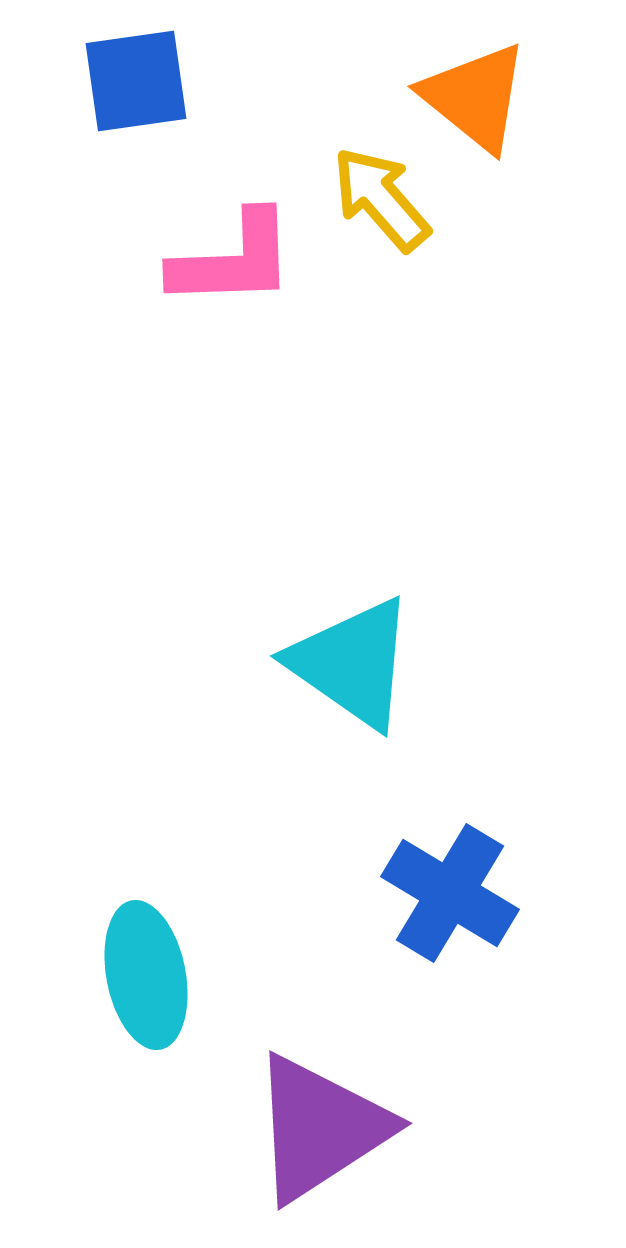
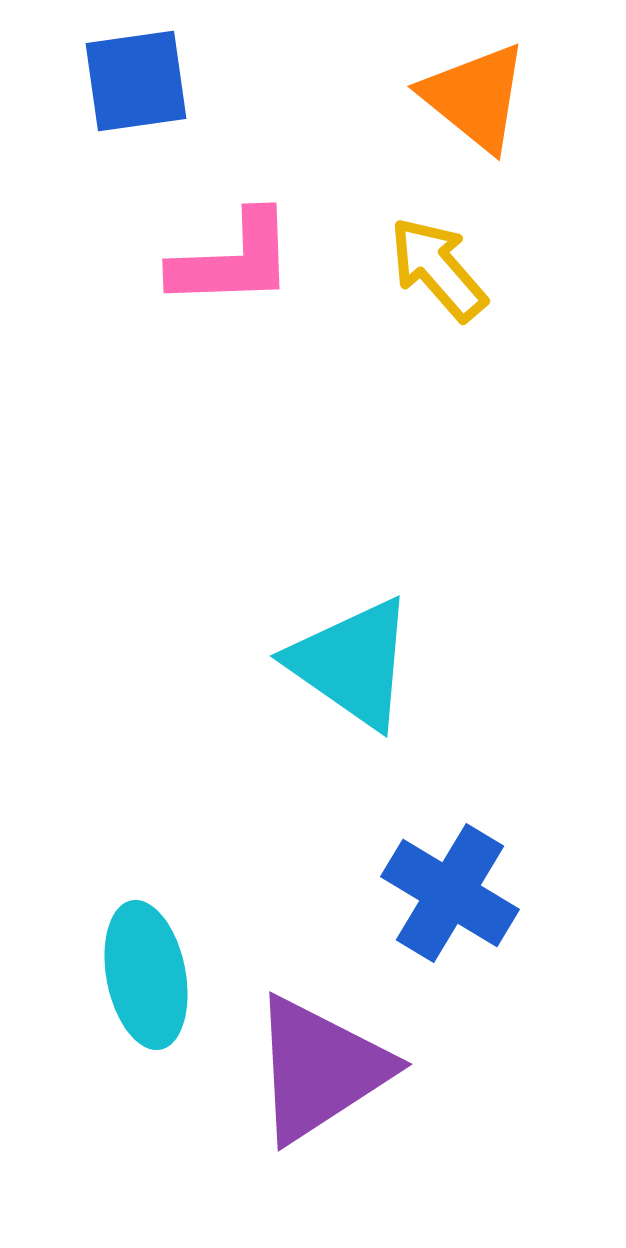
yellow arrow: moved 57 px right, 70 px down
purple triangle: moved 59 px up
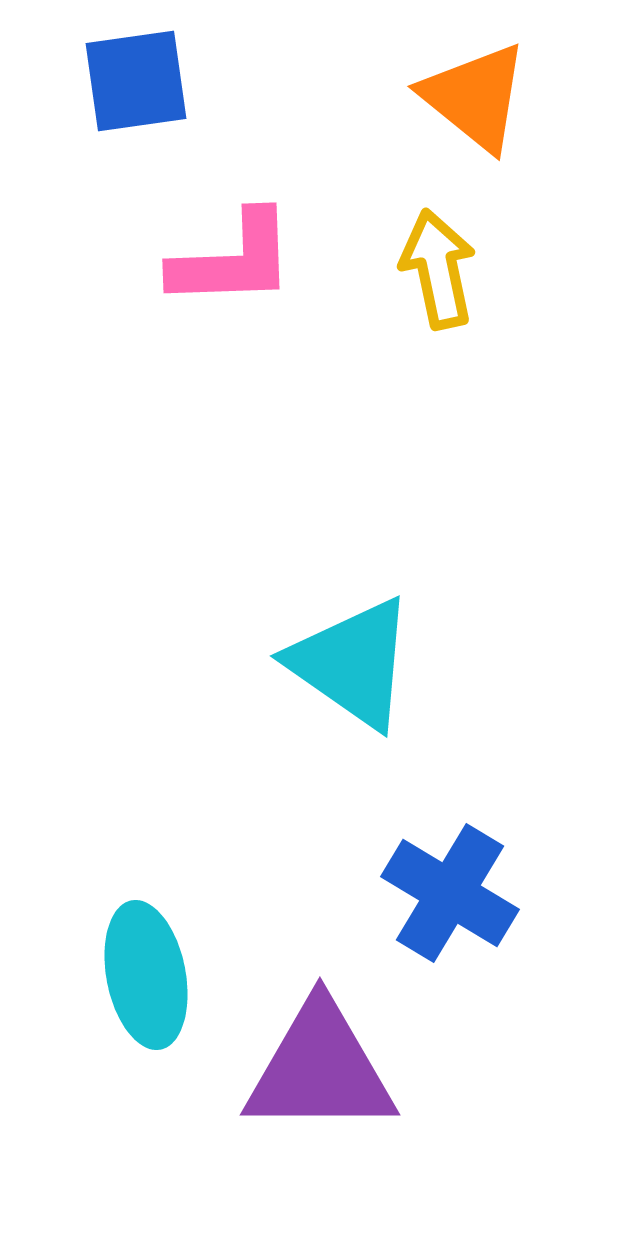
yellow arrow: rotated 29 degrees clockwise
purple triangle: rotated 33 degrees clockwise
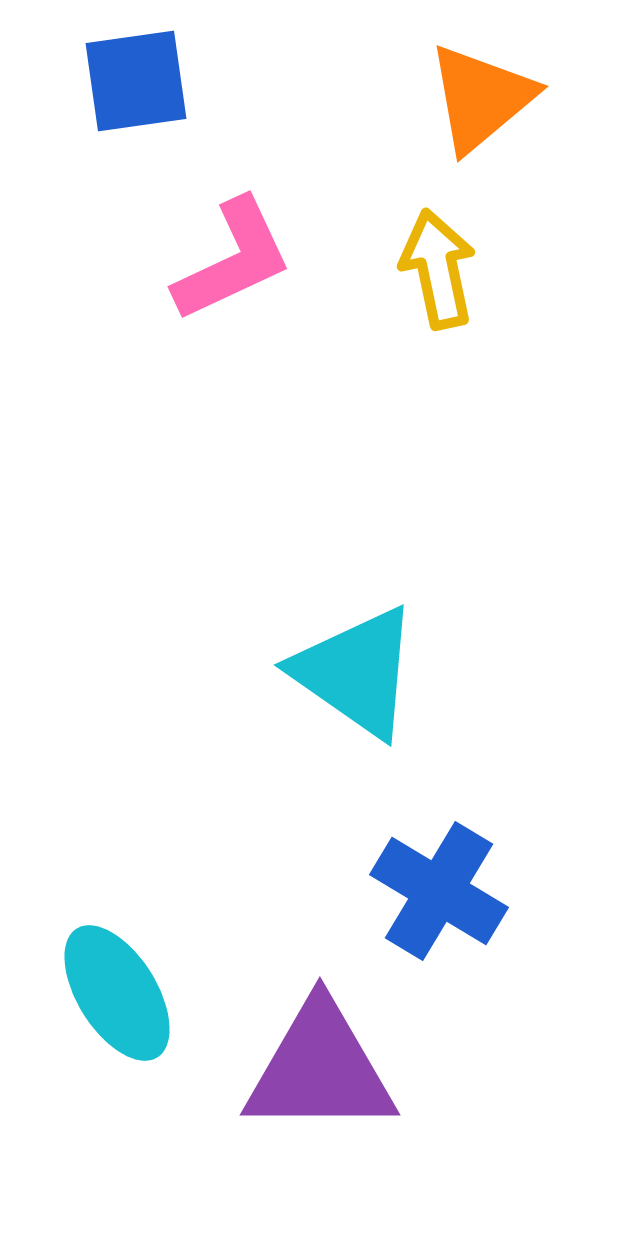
orange triangle: moved 6 px right, 1 px down; rotated 41 degrees clockwise
pink L-shape: rotated 23 degrees counterclockwise
cyan triangle: moved 4 px right, 9 px down
blue cross: moved 11 px left, 2 px up
cyan ellipse: moved 29 px left, 18 px down; rotated 21 degrees counterclockwise
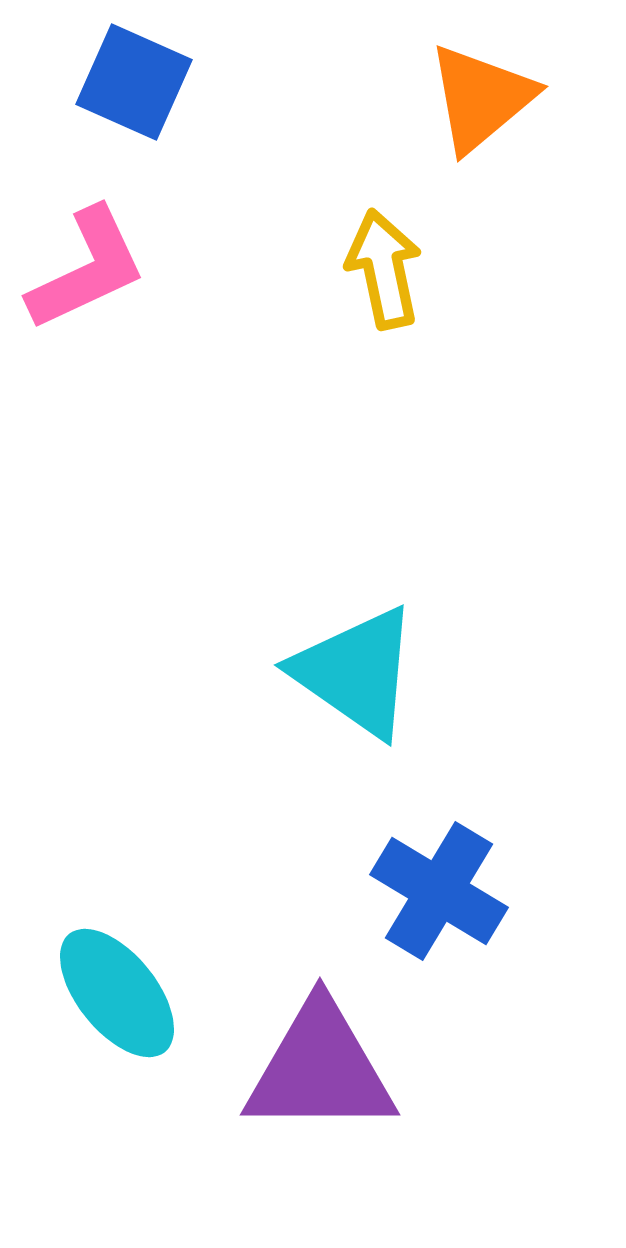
blue square: moved 2 px left, 1 px down; rotated 32 degrees clockwise
pink L-shape: moved 146 px left, 9 px down
yellow arrow: moved 54 px left
cyan ellipse: rotated 7 degrees counterclockwise
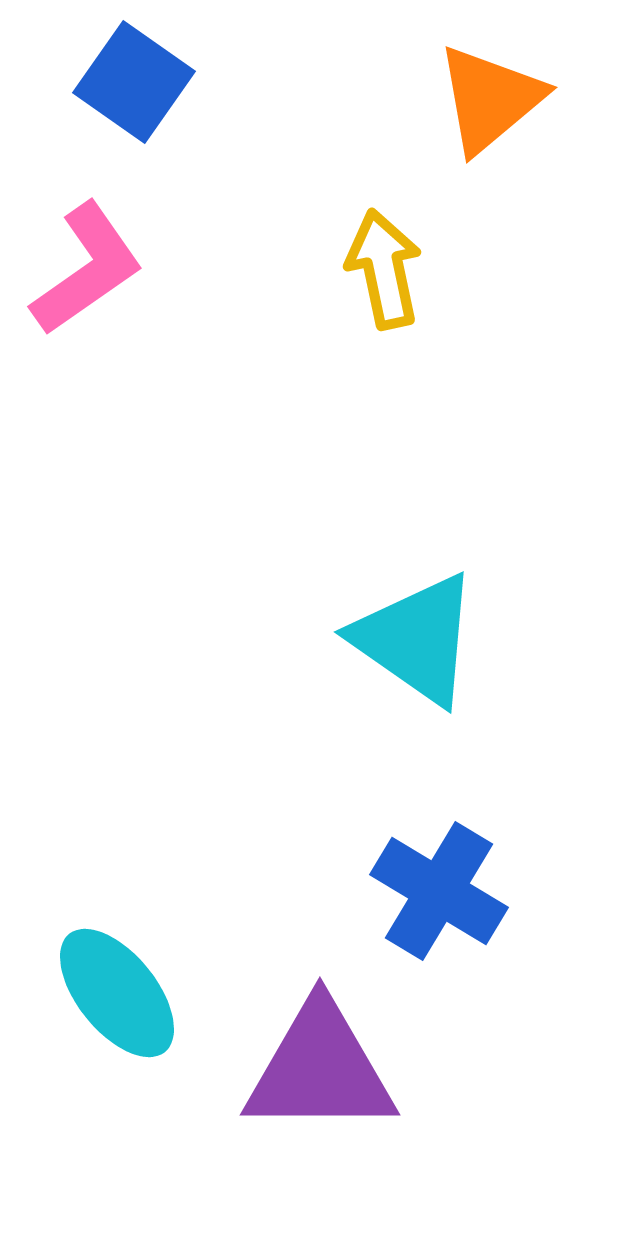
blue square: rotated 11 degrees clockwise
orange triangle: moved 9 px right, 1 px down
pink L-shape: rotated 10 degrees counterclockwise
cyan triangle: moved 60 px right, 33 px up
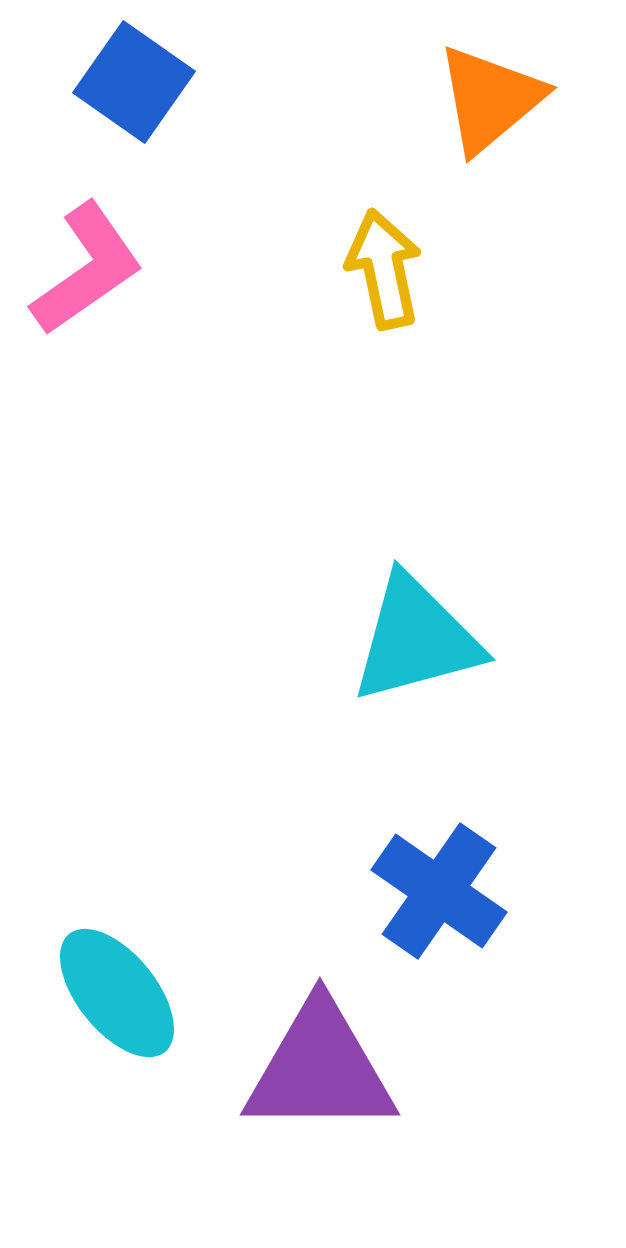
cyan triangle: rotated 50 degrees counterclockwise
blue cross: rotated 4 degrees clockwise
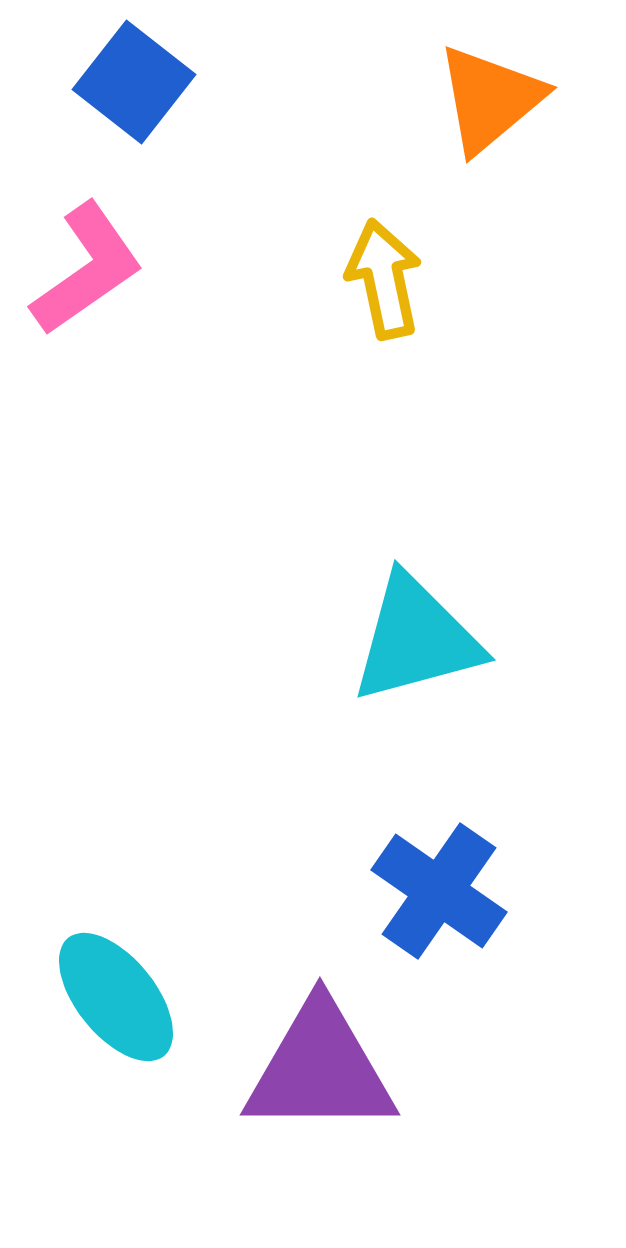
blue square: rotated 3 degrees clockwise
yellow arrow: moved 10 px down
cyan ellipse: moved 1 px left, 4 px down
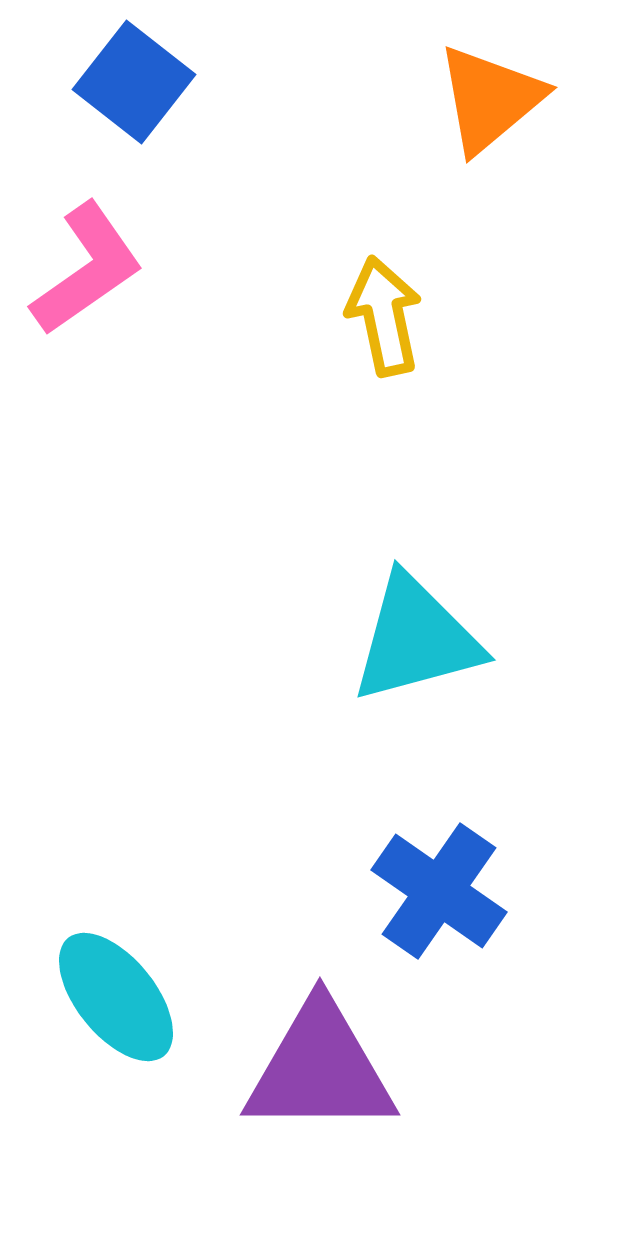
yellow arrow: moved 37 px down
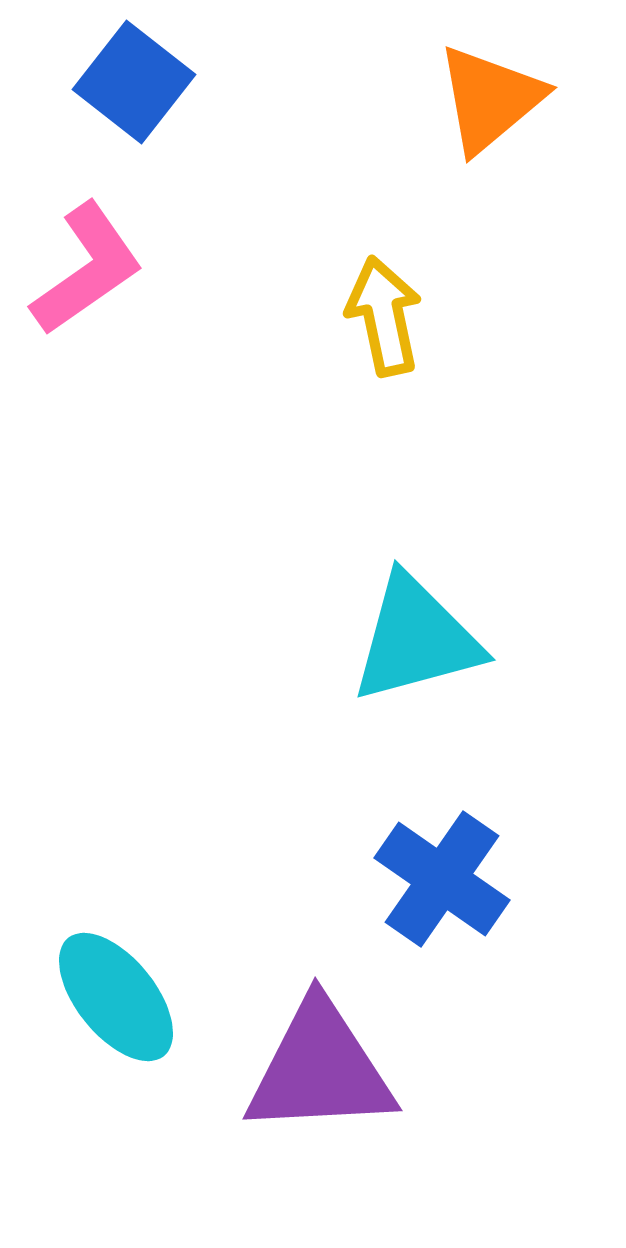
blue cross: moved 3 px right, 12 px up
purple triangle: rotated 3 degrees counterclockwise
